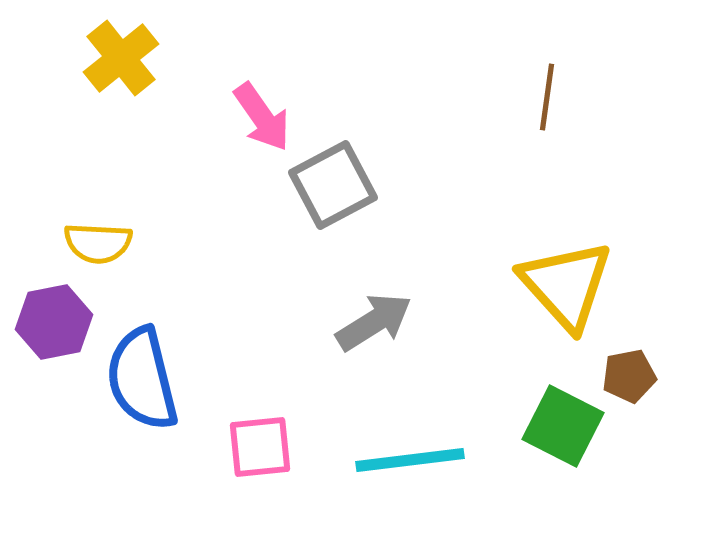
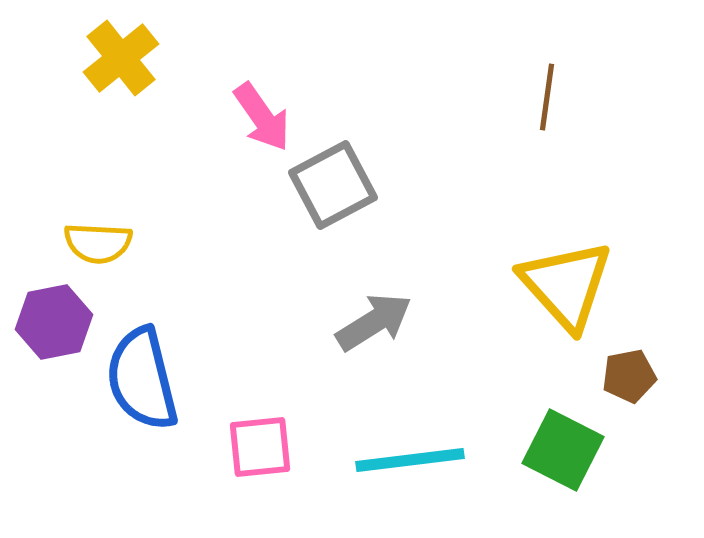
green square: moved 24 px down
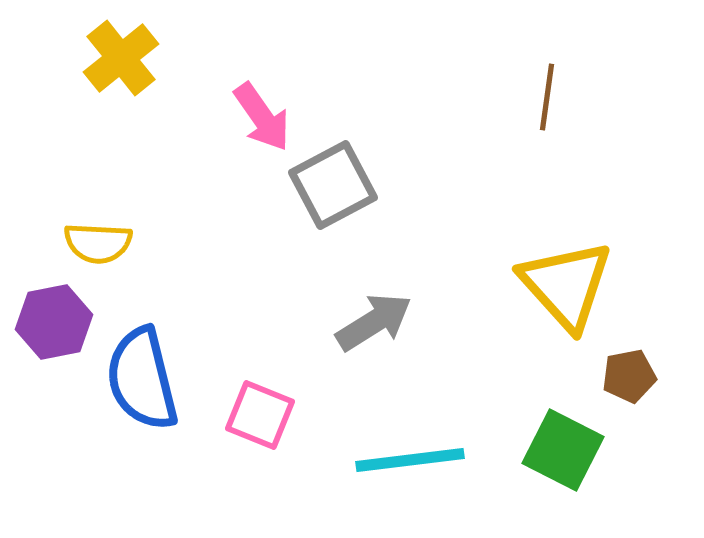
pink square: moved 32 px up; rotated 28 degrees clockwise
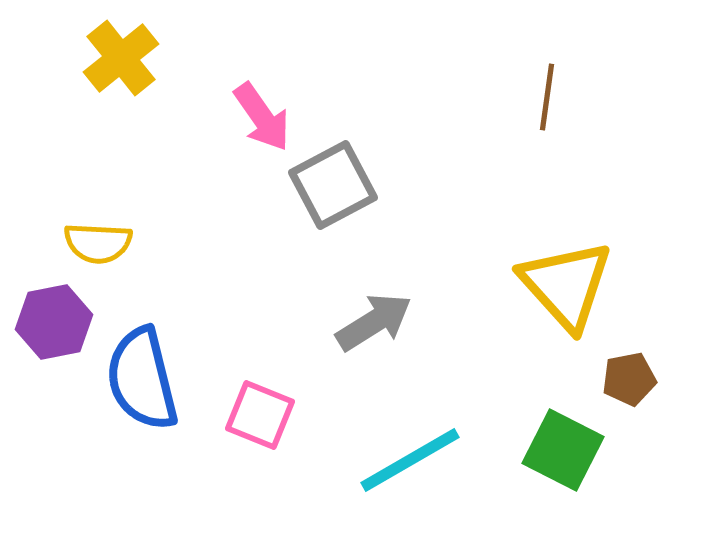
brown pentagon: moved 3 px down
cyan line: rotated 23 degrees counterclockwise
